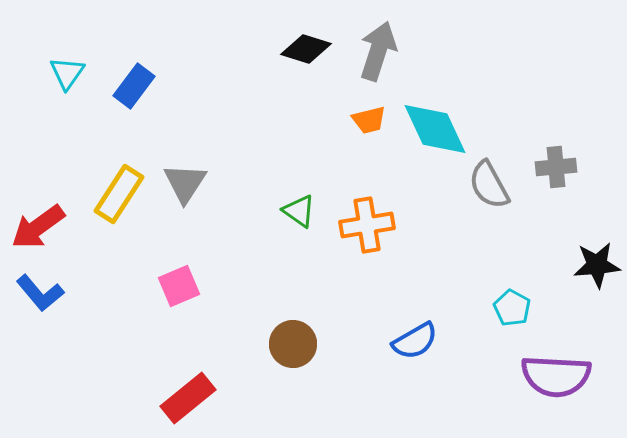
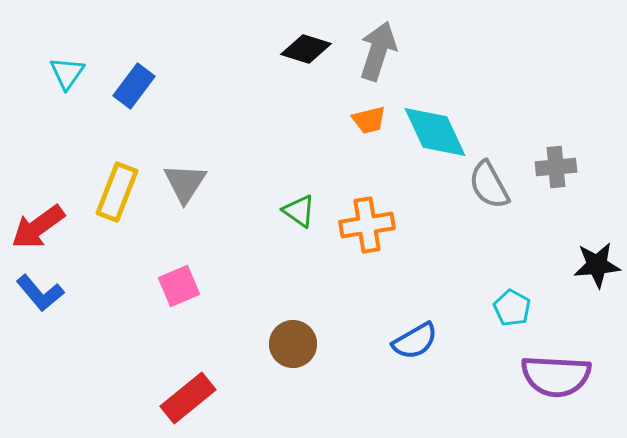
cyan diamond: moved 3 px down
yellow rectangle: moved 2 px left, 2 px up; rotated 12 degrees counterclockwise
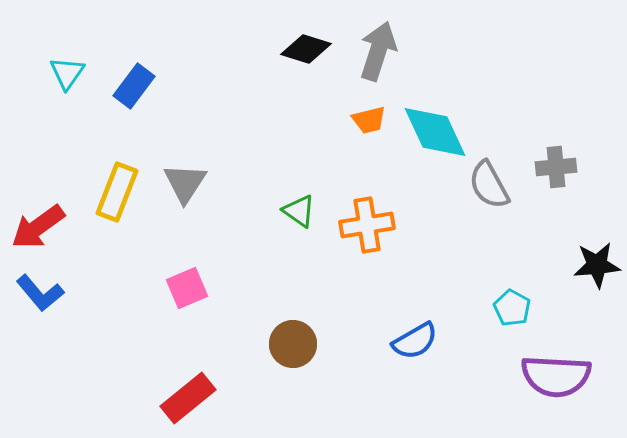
pink square: moved 8 px right, 2 px down
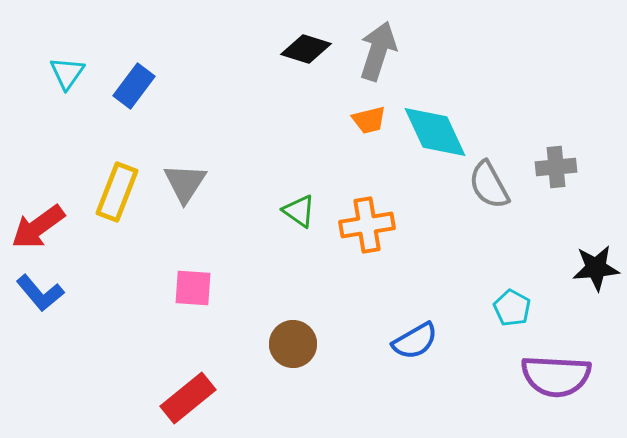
black star: moved 1 px left, 3 px down
pink square: moved 6 px right; rotated 27 degrees clockwise
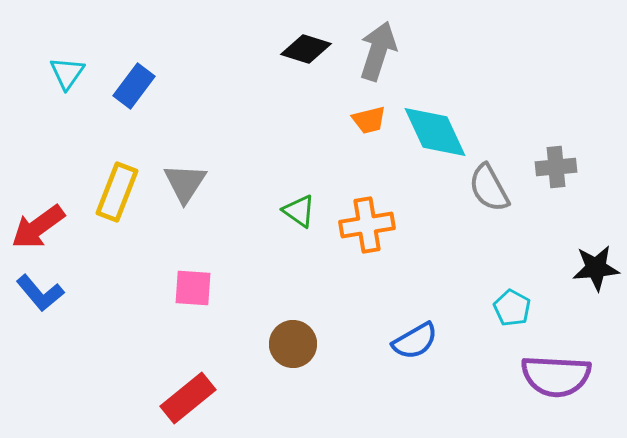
gray semicircle: moved 3 px down
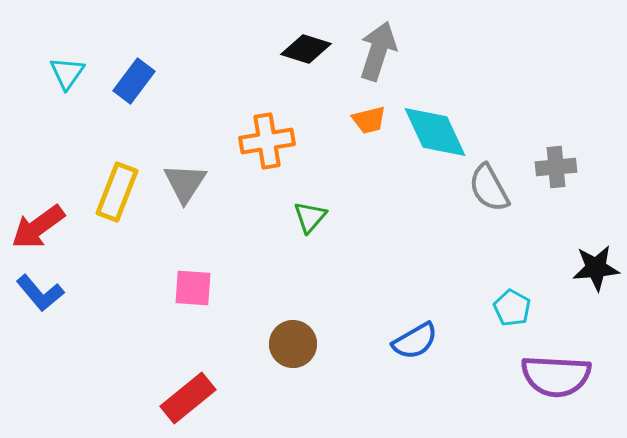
blue rectangle: moved 5 px up
green triangle: moved 11 px right, 6 px down; rotated 36 degrees clockwise
orange cross: moved 100 px left, 84 px up
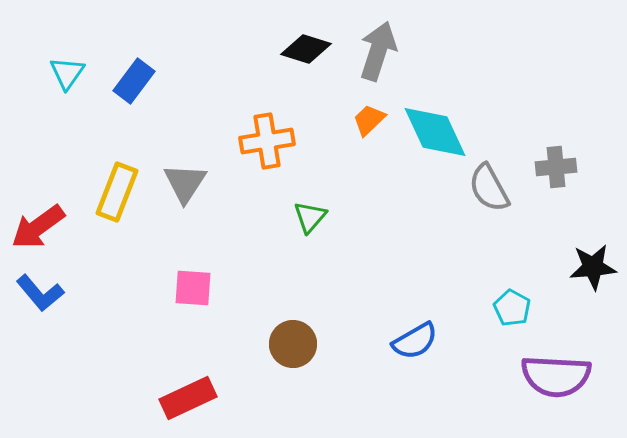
orange trapezoid: rotated 150 degrees clockwise
black star: moved 3 px left, 1 px up
red rectangle: rotated 14 degrees clockwise
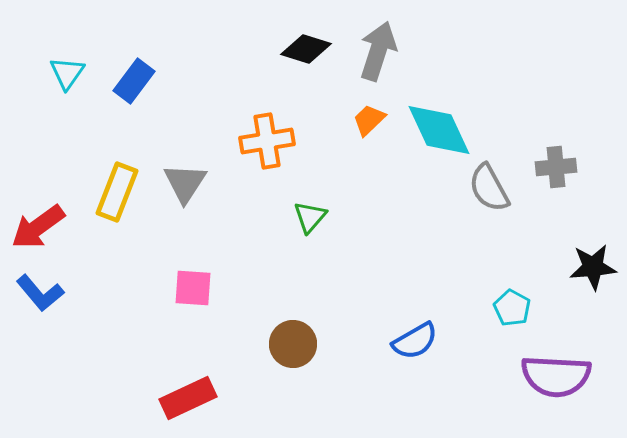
cyan diamond: moved 4 px right, 2 px up
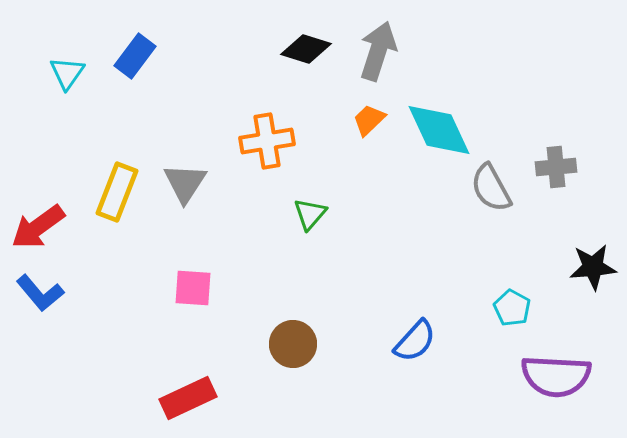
blue rectangle: moved 1 px right, 25 px up
gray semicircle: moved 2 px right
green triangle: moved 3 px up
blue semicircle: rotated 18 degrees counterclockwise
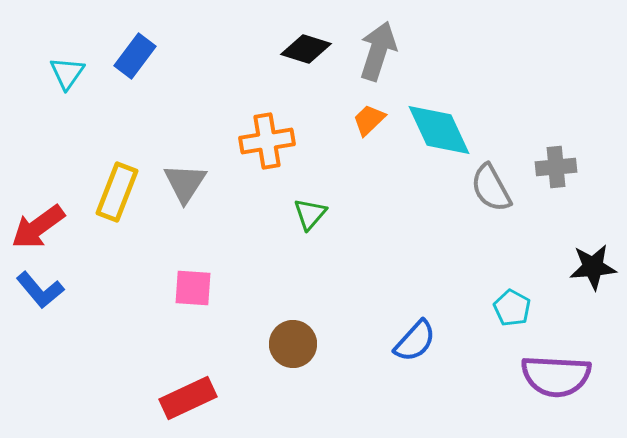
blue L-shape: moved 3 px up
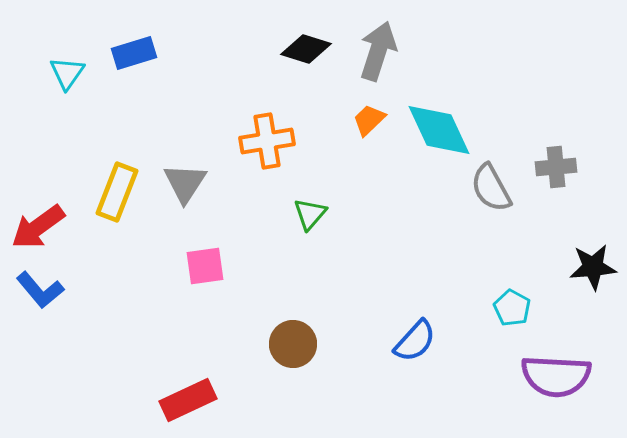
blue rectangle: moved 1 px left, 3 px up; rotated 36 degrees clockwise
pink square: moved 12 px right, 22 px up; rotated 12 degrees counterclockwise
red rectangle: moved 2 px down
